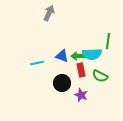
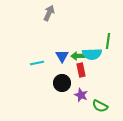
blue triangle: rotated 40 degrees clockwise
green semicircle: moved 30 px down
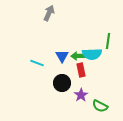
cyan line: rotated 32 degrees clockwise
purple star: rotated 16 degrees clockwise
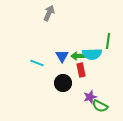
black circle: moved 1 px right
purple star: moved 9 px right, 2 px down; rotated 16 degrees clockwise
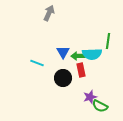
blue triangle: moved 1 px right, 4 px up
black circle: moved 5 px up
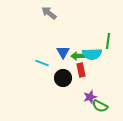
gray arrow: rotated 77 degrees counterclockwise
cyan line: moved 5 px right
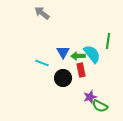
gray arrow: moved 7 px left
cyan semicircle: rotated 126 degrees counterclockwise
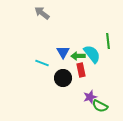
green line: rotated 14 degrees counterclockwise
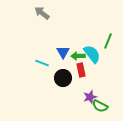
green line: rotated 28 degrees clockwise
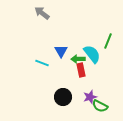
blue triangle: moved 2 px left, 1 px up
green arrow: moved 3 px down
black circle: moved 19 px down
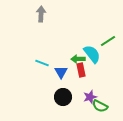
gray arrow: moved 1 px left, 1 px down; rotated 56 degrees clockwise
green line: rotated 35 degrees clockwise
blue triangle: moved 21 px down
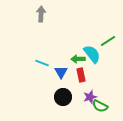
red rectangle: moved 5 px down
